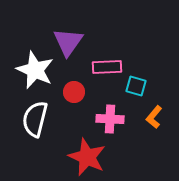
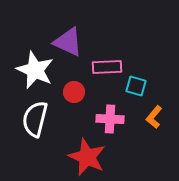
purple triangle: rotated 40 degrees counterclockwise
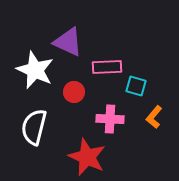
white semicircle: moved 1 px left, 8 px down
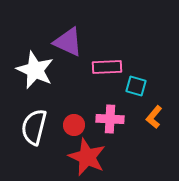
red circle: moved 33 px down
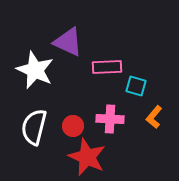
red circle: moved 1 px left, 1 px down
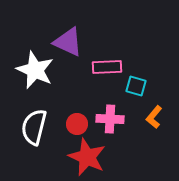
red circle: moved 4 px right, 2 px up
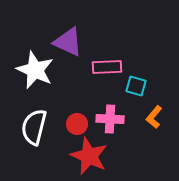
red star: moved 2 px right, 1 px up
